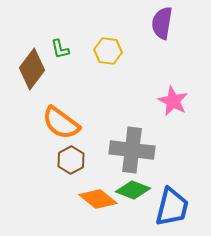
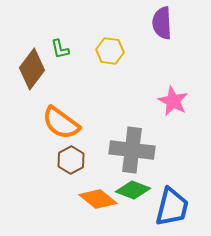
purple semicircle: rotated 12 degrees counterclockwise
yellow hexagon: moved 2 px right
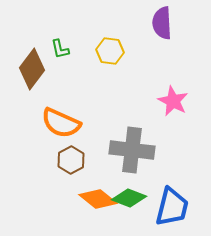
orange semicircle: rotated 12 degrees counterclockwise
green diamond: moved 4 px left, 8 px down
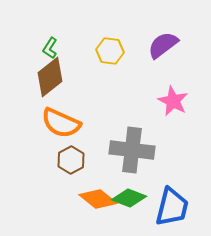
purple semicircle: moved 1 px right, 22 px down; rotated 56 degrees clockwise
green L-shape: moved 10 px left, 1 px up; rotated 45 degrees clockwise
brown diamond: moved 18 px right, 8 px down; rotated 15 degrees clockwise
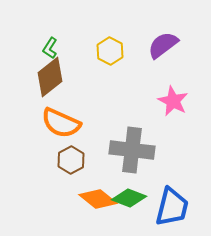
yellow hexagon: rotated 20 degrees clockwise
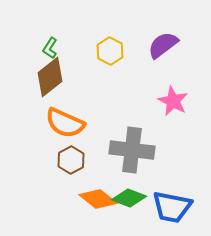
orange semicircle: moved 4 px right
blue trapezoid: rotated 87 degrees clockwise
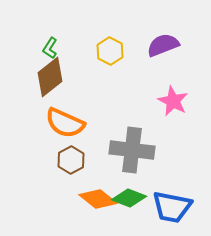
purple semicircle: rotated 16 degrees clockwise
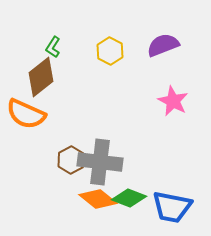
green L-shape: moved 3 px right, 1 px up
brown diamond: moved 9 px left
orange semicircle: moved 39 px left, 9 px up
gray cross: moved 32 px left, 12 px down
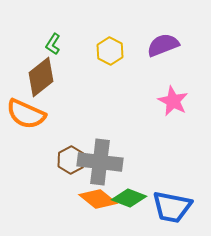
green L-shape: moved 3 px up
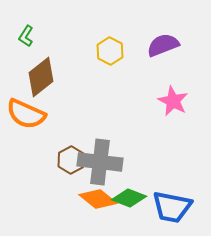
green L-shape: moved 27 px left, 8 px up
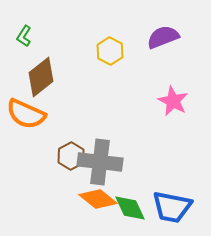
green L-shape: moved 2 px left
purple semicircle: moved 8 px up
brown hexagon: moved 4 px up
green diamond: moved 1 px right, 10 px down; rotated 44 degrees clockwise
